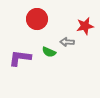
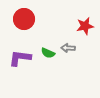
red circle: moved 13 px left
gray arrow: moved 1 px right, 6 px down
green semicircle: moved 1 px left, 1 px down
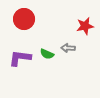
green semicircle: moved 1 px left, 1 px down
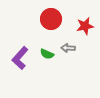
red circle: moved 27 px right
purple L-shape: rotated 55 degrees counterclockwise
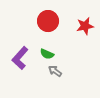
red circle: moved 3 px left, 2 px down
gray arrow: moved 13 px left, 23 px down; rotated 32 degrees clockwise
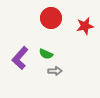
red circle: moved 3 px right, 3 px up
green semicircle: moved 1 px left
gray arrow: rotated 144 degrees clockwise
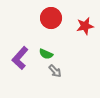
gray arrow: rotated 48 degrees clockwise
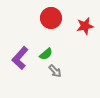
green semicircle: rotated 64 degrees counterclockwise
